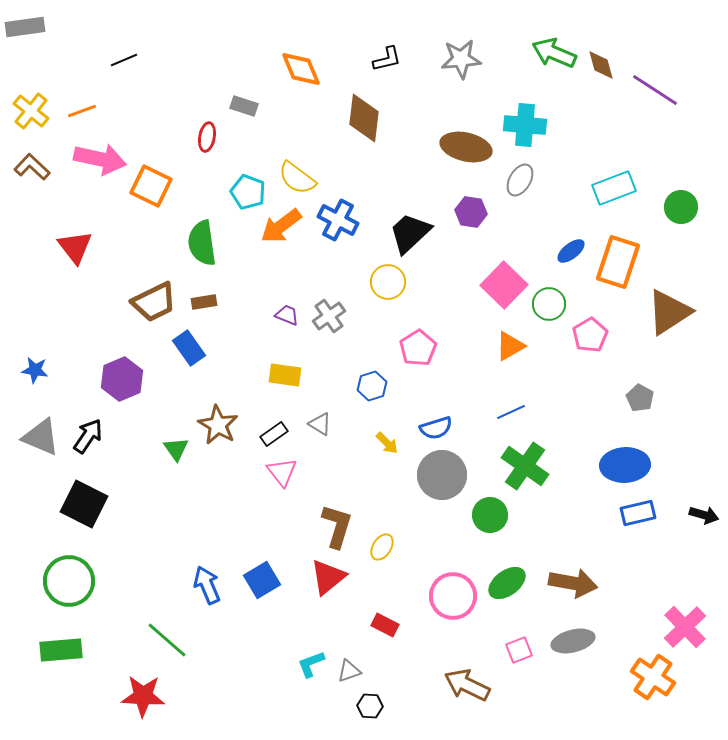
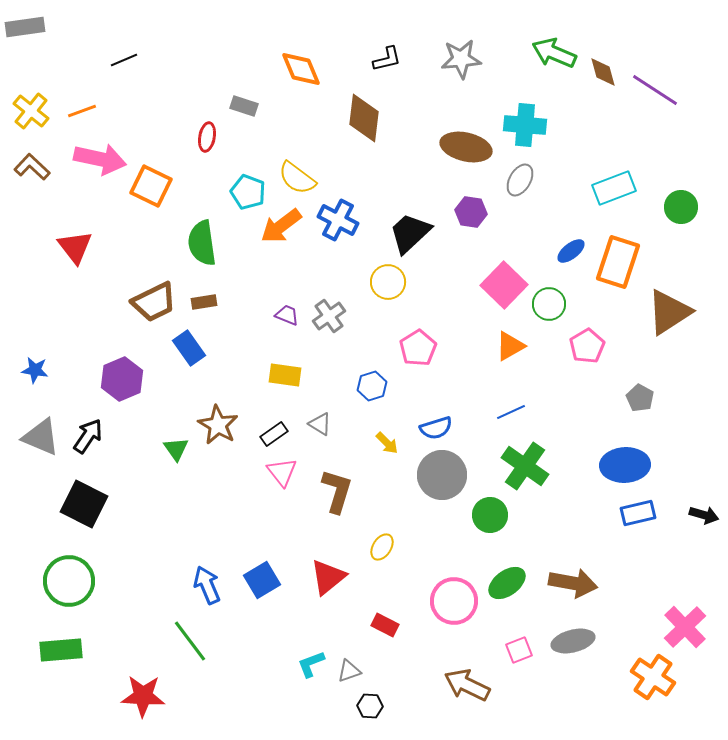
brown diamond at (601, 65): moved 2 px right, 7 px down
pink pentagon at (590, 335): moved 3 px left, 11 px down
brown L-shape at (337, 526): moved 35 px up
pink circle at (453, 596): moved 1 px right, 5 px down
green line at (167, 640): moved 23 px right, 1 px down; rotated 12 degrees clockwise
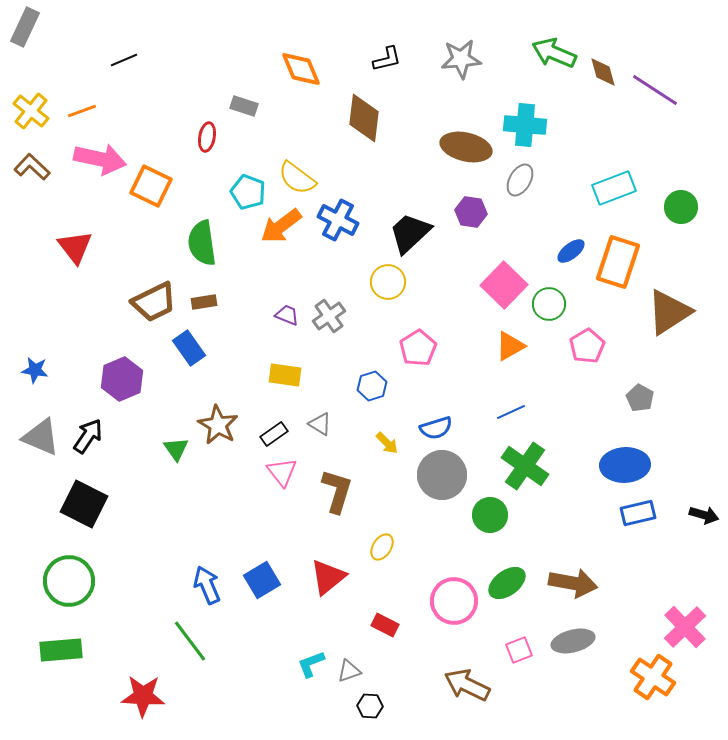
gray rectangle at (25, 27): rotated 57 degrees counterclockwise
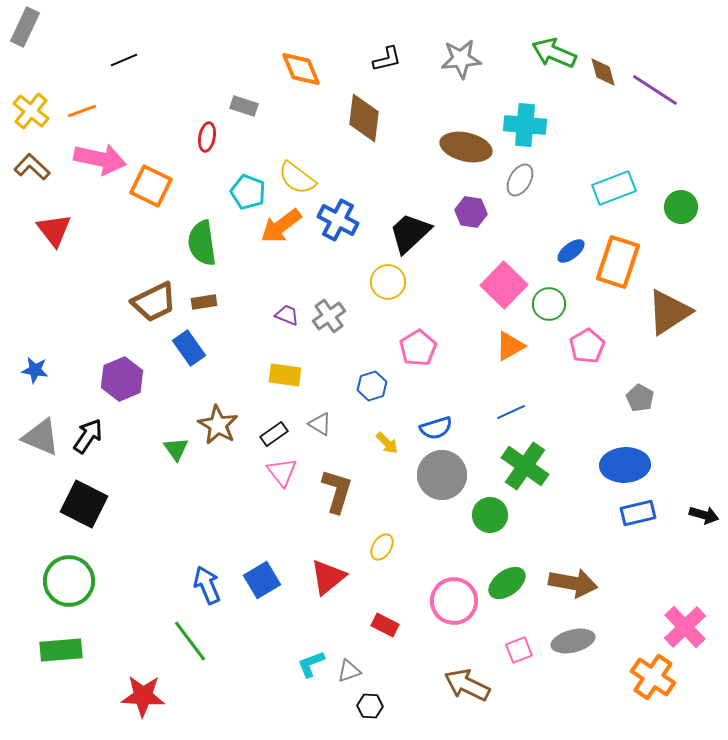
red triangle at (75, 247): moved 21 px left, 17 px up
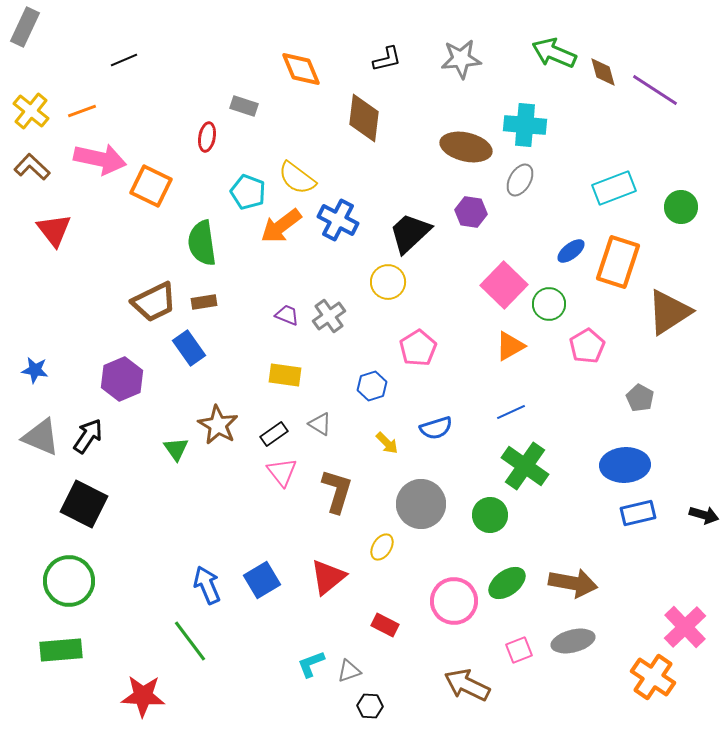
gray circle at (442, 475): moved 21 px left, 29 px down
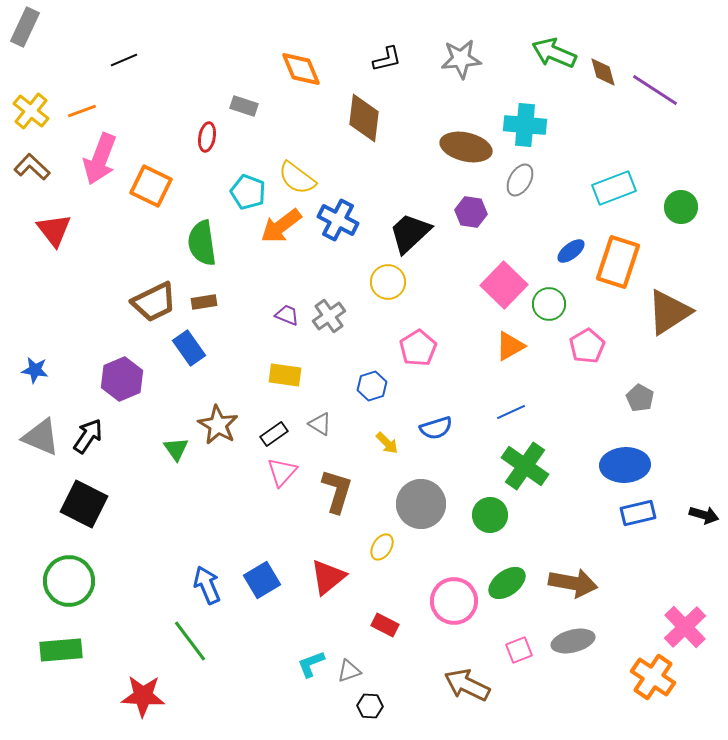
pink arrow at (100, 159): rotated 99 degrees clockwise
pink triangle at (282, 472): rotated 20 degrees clockwise
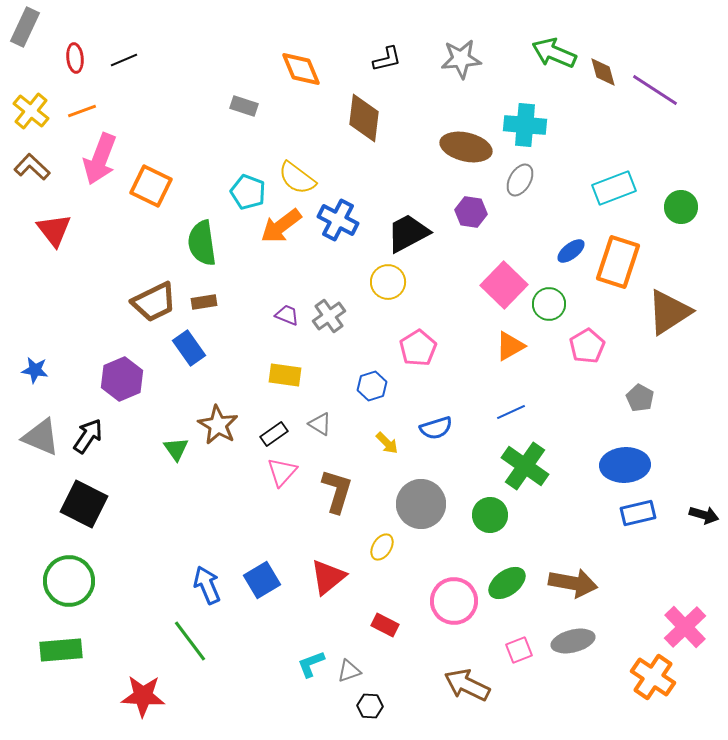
red ellipse at (207, 137): moved 132 px left, 79 px up; rotated 16 degrees counterclockwise
black trapezoid at (410, 233): moved 2 px left; rotated 15 degrees clockwise
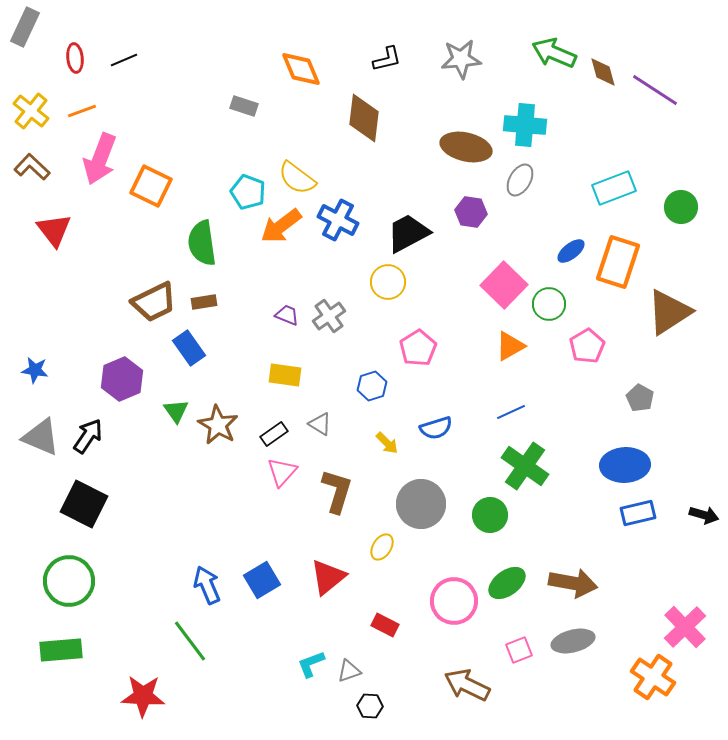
green triangle at (176, 449): moved 38 px up
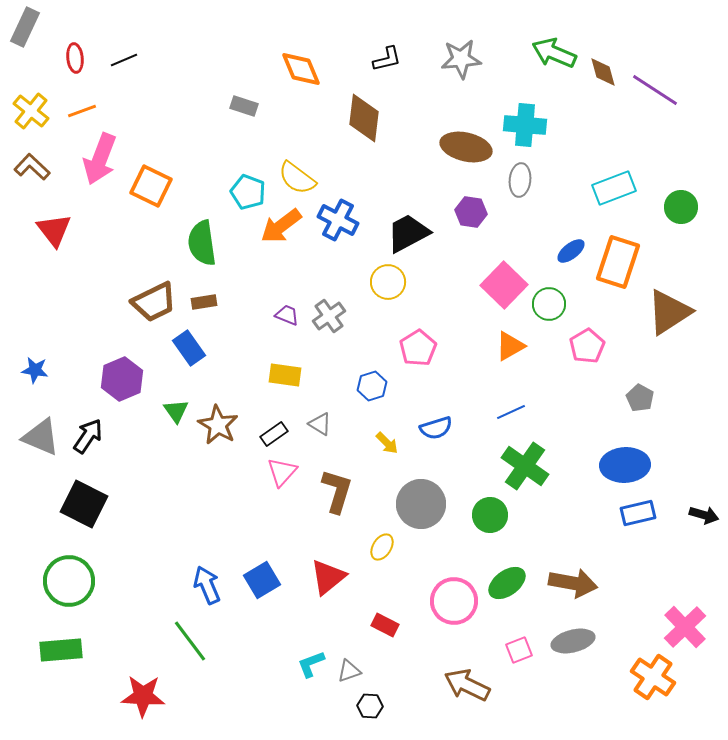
gray ellipse at (520, 180): rotated 24 degrees counterclockwise
